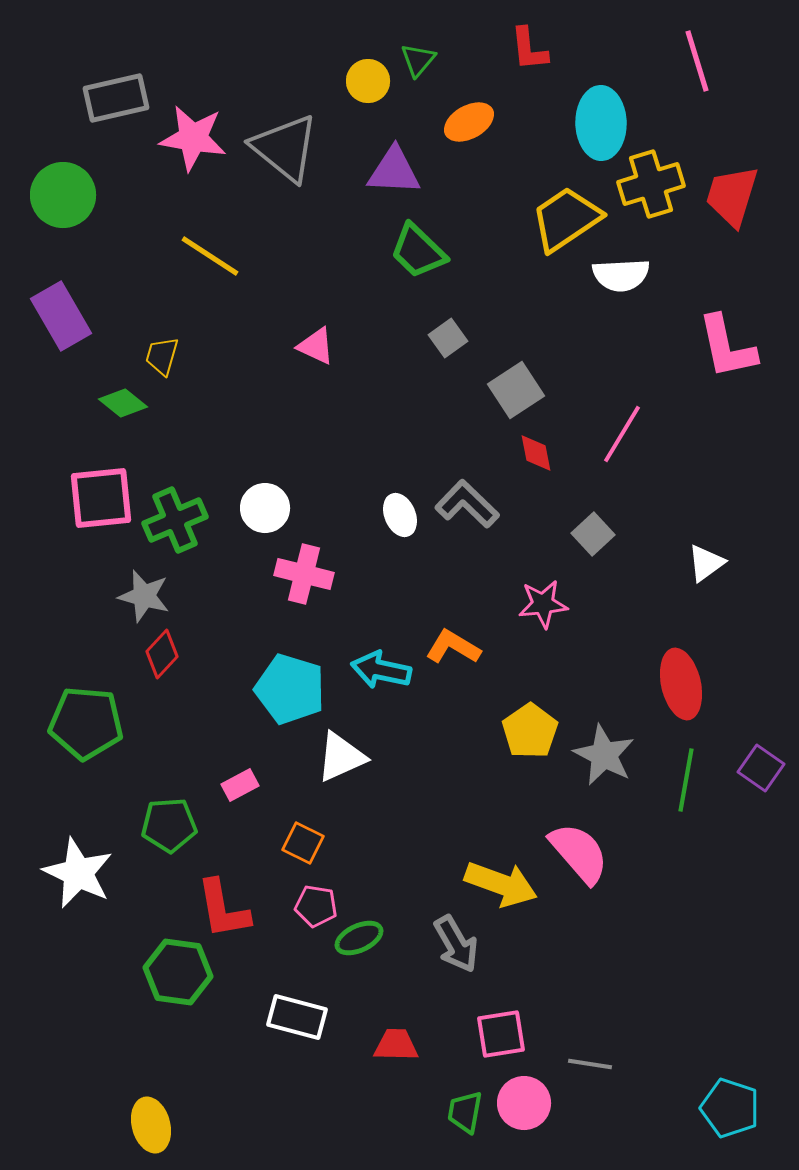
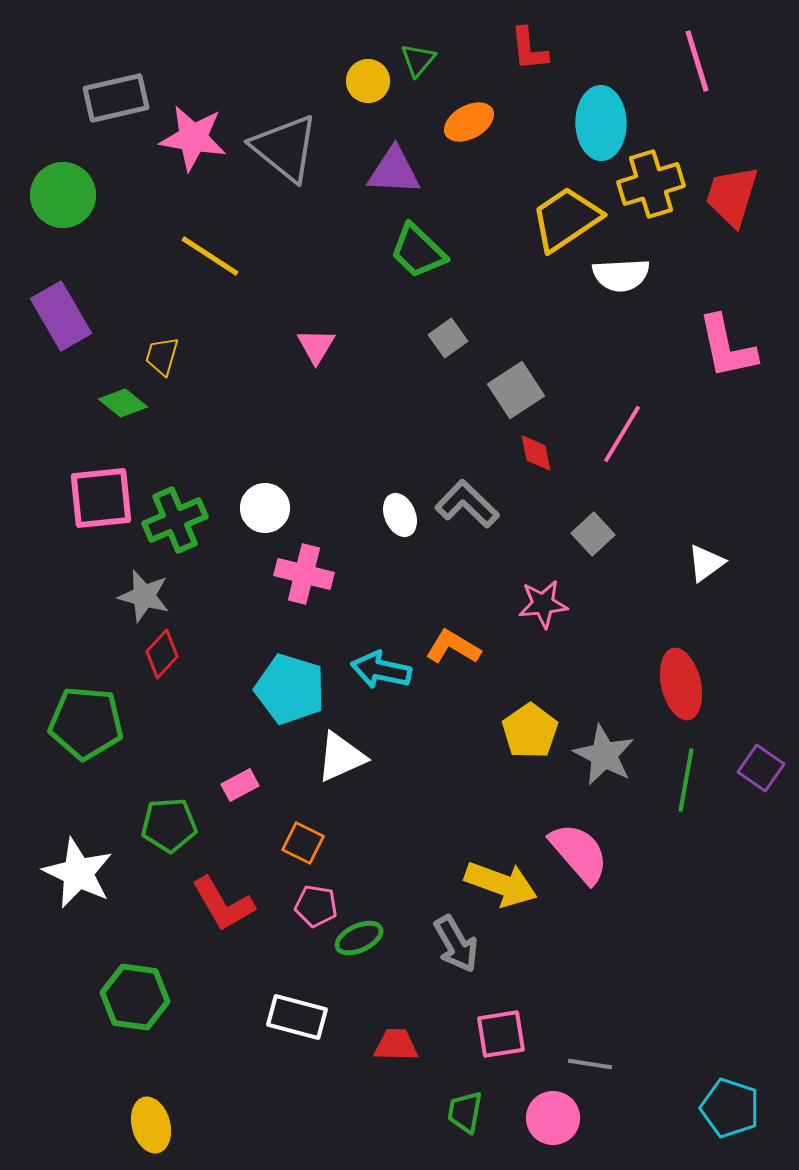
pink triangle at (316, 346): rotated 36 degrees clockwise
red L-shape at (223, 909): moved 5 px up; rotated 20 degrees counterclockwise
green hexagon at (178, 972): moved 43 px left, 25 px down
pink circle at (524, 1103): moved 29 px right, 15 px down
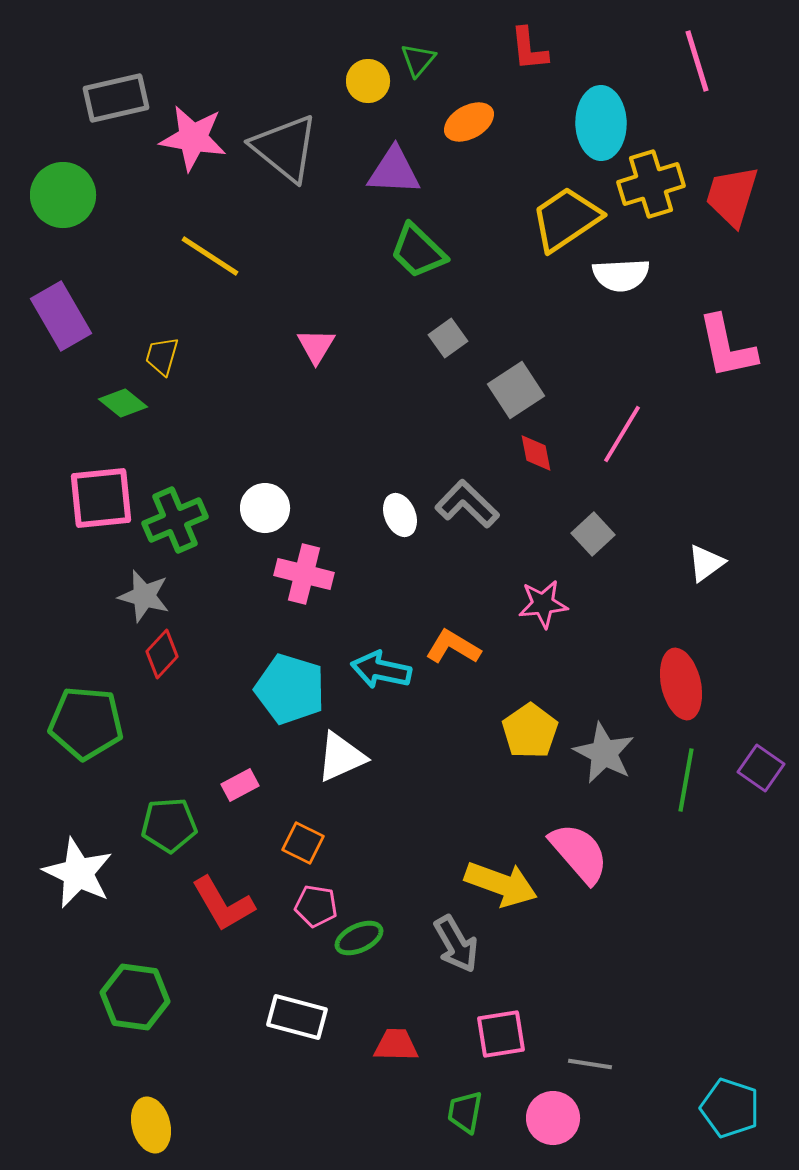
gray star at (604, 755): moved 2 px up
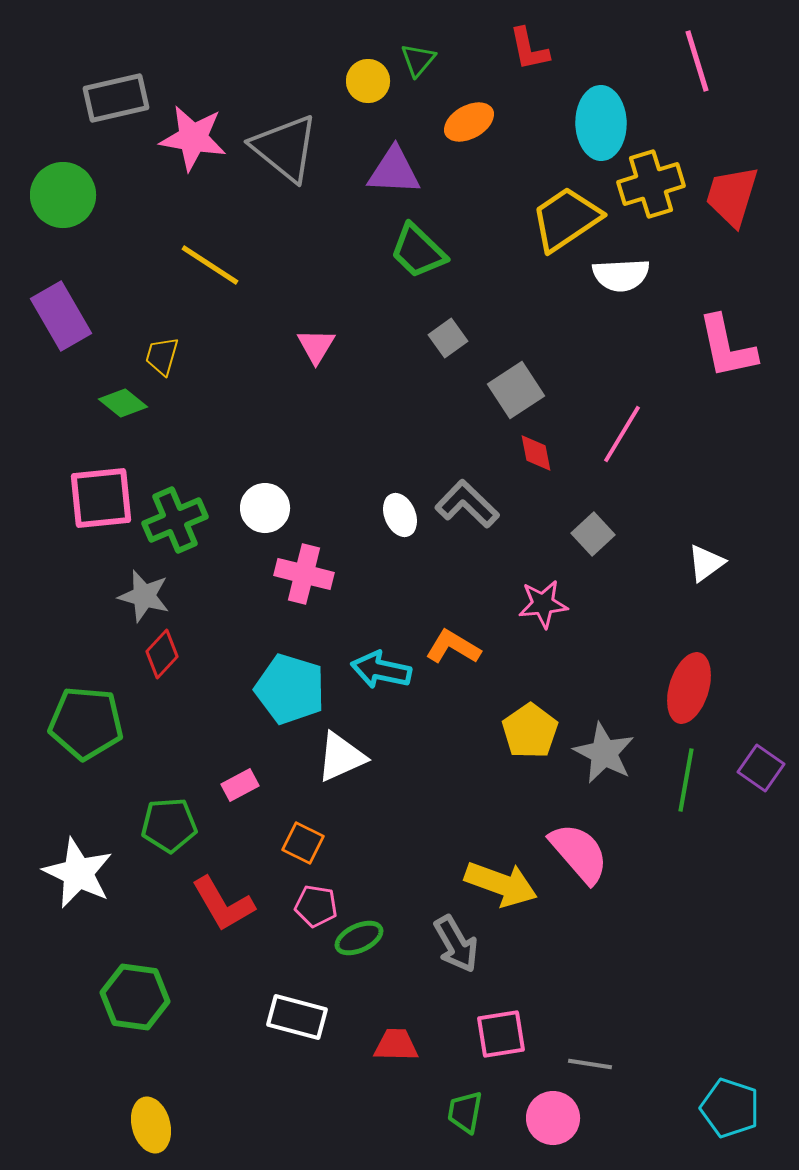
red L-shape at (529, 49): rotated 6 degrees counterclockwise
yellow line at (210, 256): moved 9 px down
red ellipse at (681, 684): moved 8 px right, 4 px down; rotated 30 degrees clockwise
